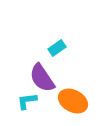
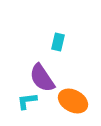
cyan rectangle: moved 1 px right, 6 px up; rotated 42 degrees counterclockwise
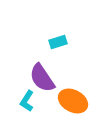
cyan rectangle: rotated 60 degrees clockwise
cyan L-shape: rotated 50 degrees counterclockwise
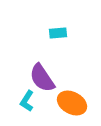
cyan rectangle: moved 9 px up; rotated 12 degrees clockwise
orange ellipse: moved 1 px left, 2 px down
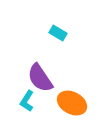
cyan rectangle: rotated 36 degrees clockwise
purple semicircle: moved 2 px left
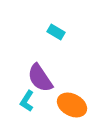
cyan rectangle: moved 2 px left, 1 px up
orange ellipse: moved 2 px down
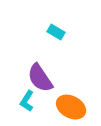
orange ellipse: moved 1 px left, 2 px down
